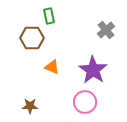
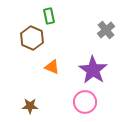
brown hexagon: rotated 25 degrees clockwise
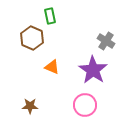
green rectangle: moved 1 px right
gray cross: moved 11 px down; rotated 18 degrees counterclockwise
pink circle: moved 3 px down
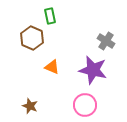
purple star: rotated 20 degrees counterclockwise
brown star: rotated 21 degrees clockwise
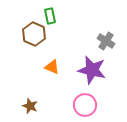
brown hexagon: moved 2 px right, 4 px up
purple star: moved 1 px left
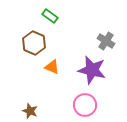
green rectangle: rotated 42 degrees counterclockwise
brown hexagon: moved 9 px down
brown star: moved 5 px down
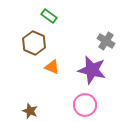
green rectangle: moved 1 px left
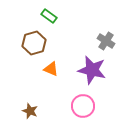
brown hexagon: rotated 20 degrees clockwise
orange triangle: moved 1 px left, 2 px down
pink circle: moved 2 px left, 1 px down
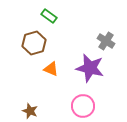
purple star: moved 2 px left, 2 px up
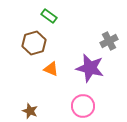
gray cross: moved 3 px right; rotated 30 degrees clockwise
